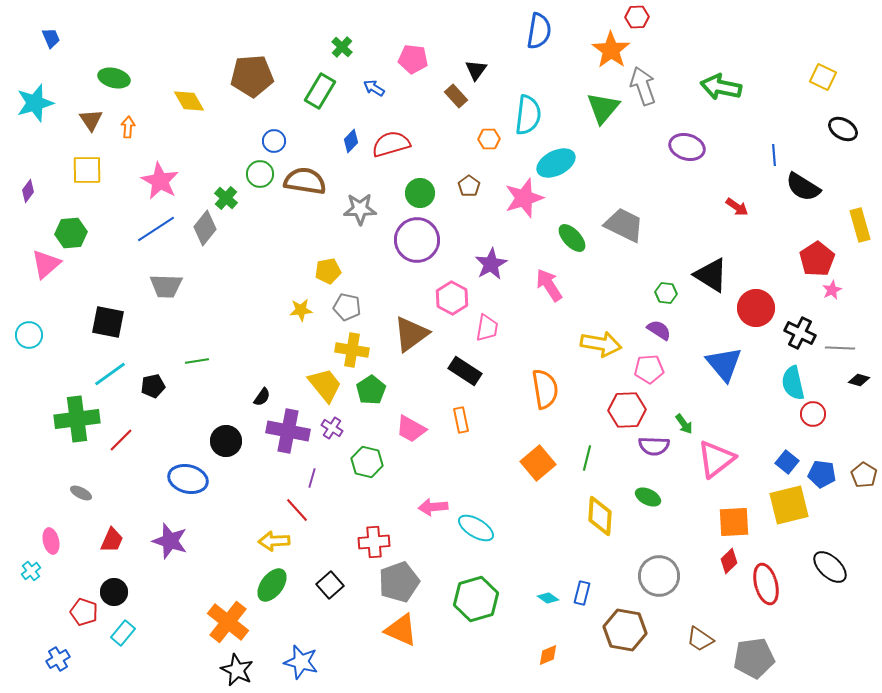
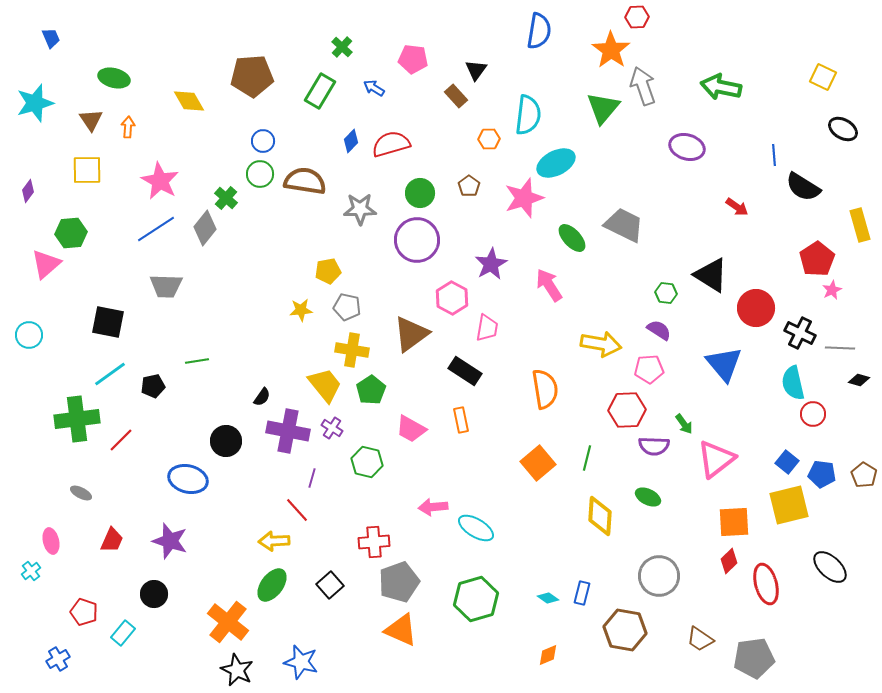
blue circle at (274, 141): moved 11 px left
black circle at (114, 592): moved 40 px right, 2 px down
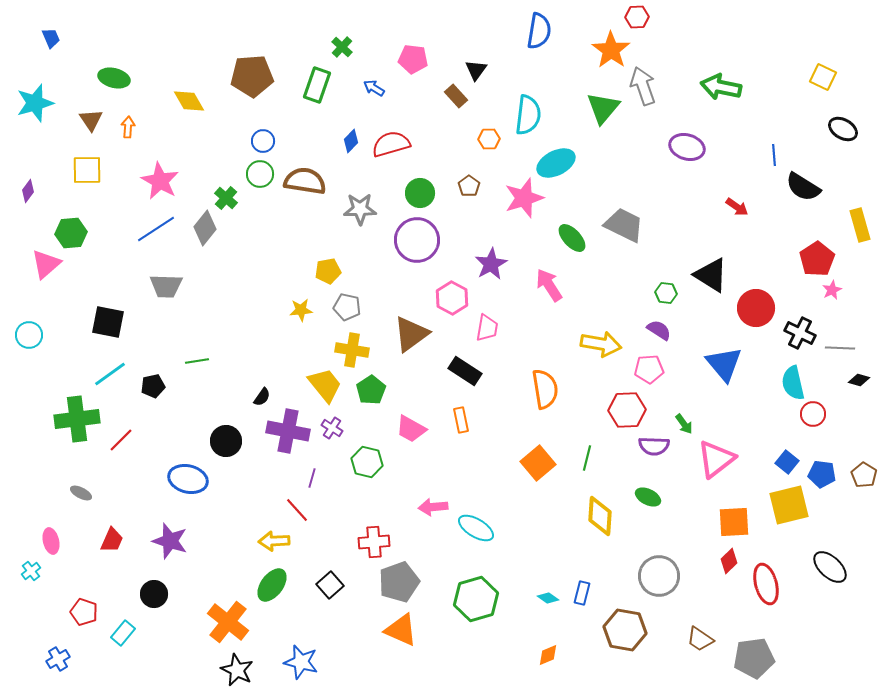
green rectangle at (320, 91): moved 3 px left, 6 px up; rotated 12 degrees counterclockwise
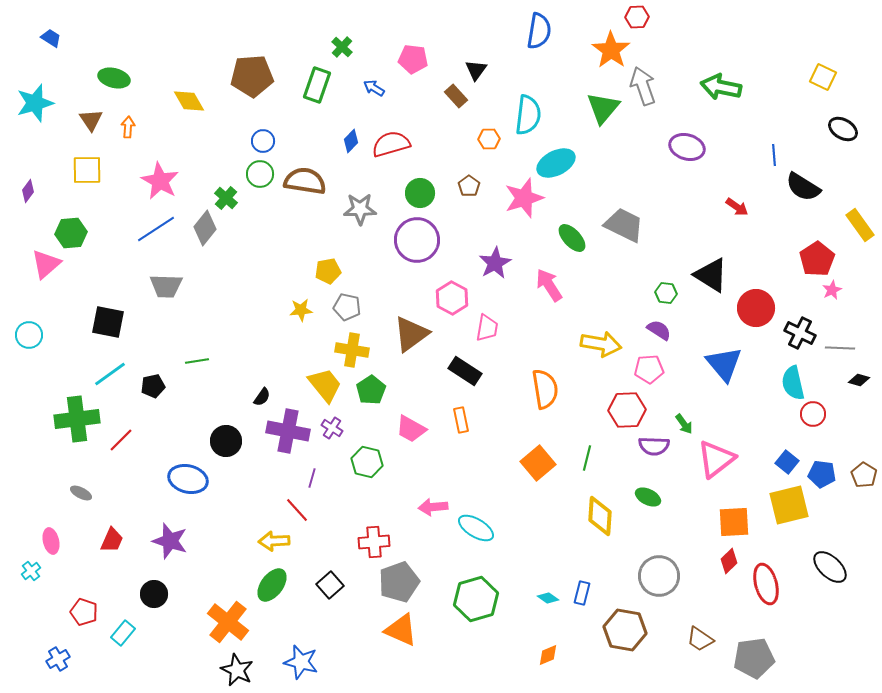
blue trapezoid at (51, 38): rotated 35 degrees counterclockwise
yellow rectangle at (860, 225): rotated 20 degrees counterclockwise
purple star at (491, 264): moved 4 px right, 1 px up
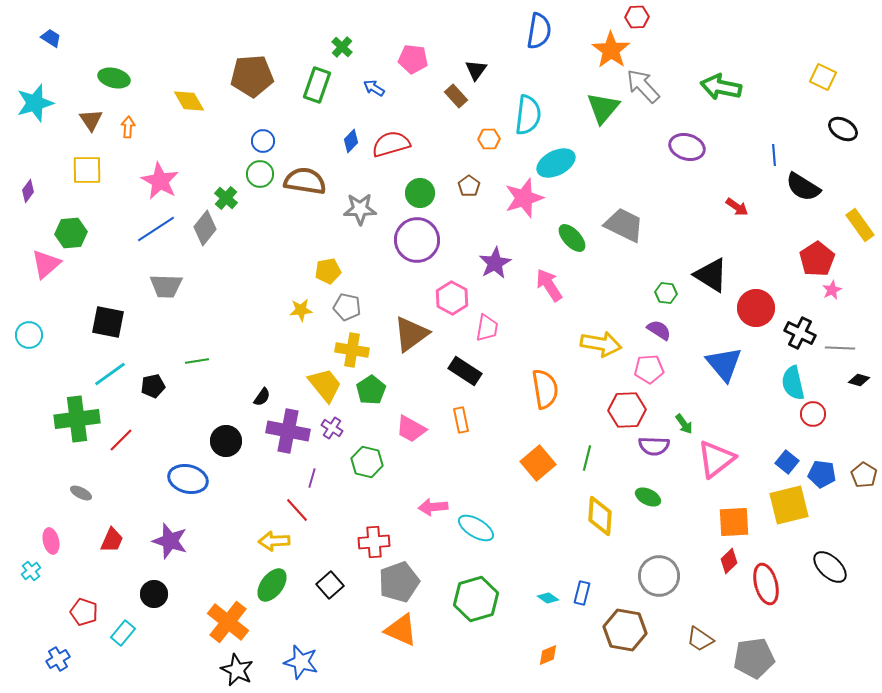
gray arrow at (643, 86): rotated 24 degrees counterclockwise
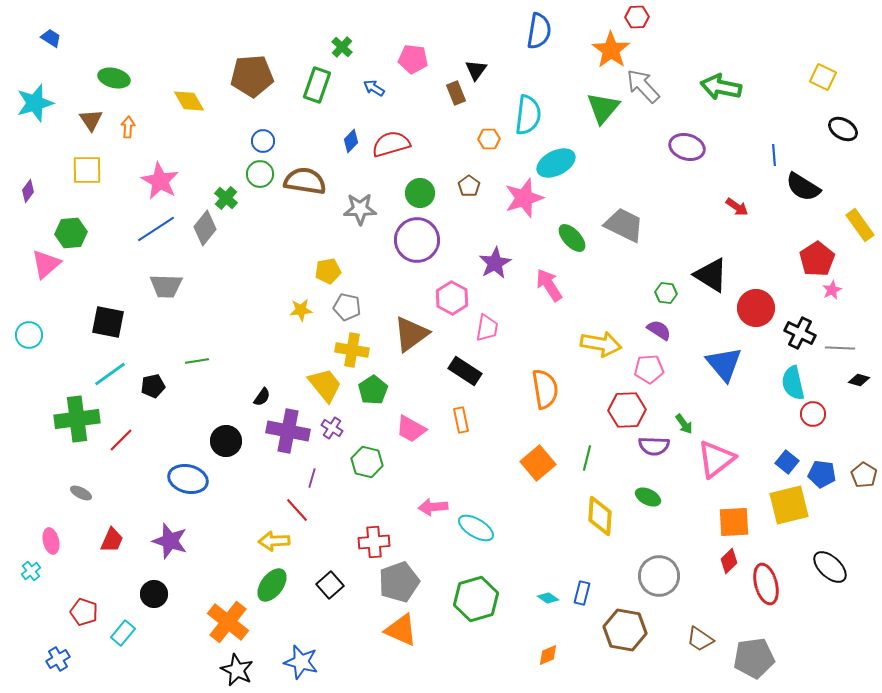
brown rectangle at (456, 96): moved 3 px up; rotated 20 degrees clockwise
green pentagon at (371, 390): moved 2 px right
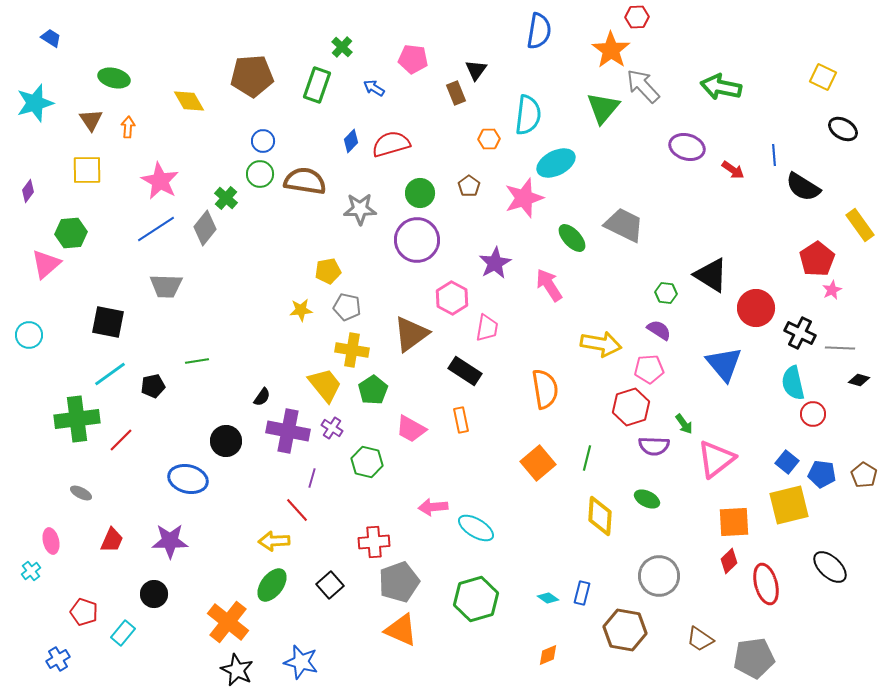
red arrow at (737, 207): moved 4 px left, 37 px up
red hexagon at (627, 410): moved 4 px right, 3 px up; rotated 15 degrees counterclockwise
green ellipse at (648, 497): moved 1 px left, 2 px down
purple star at (170, 541): rotated 18 degrees counterclockwise
